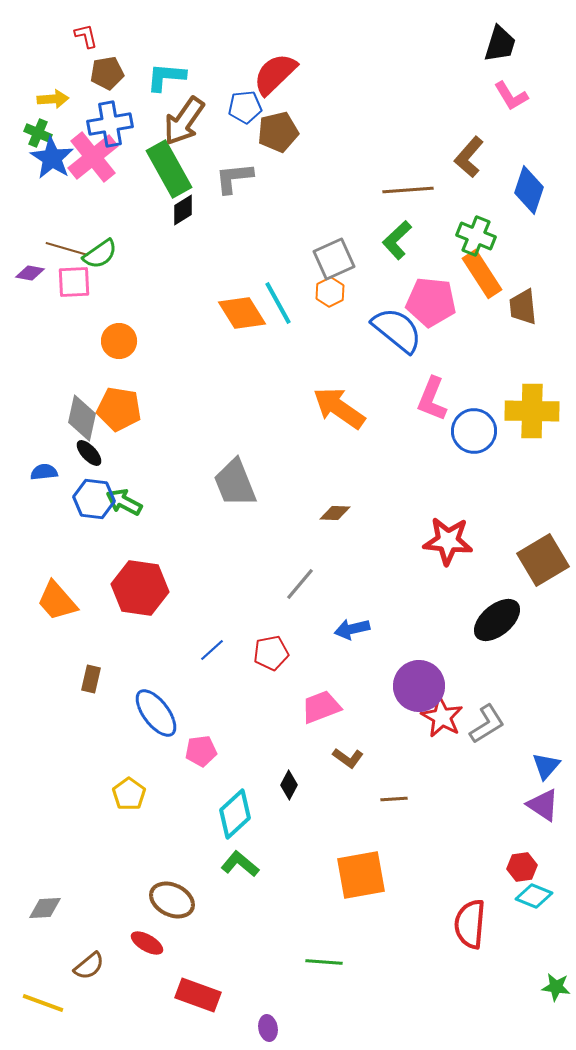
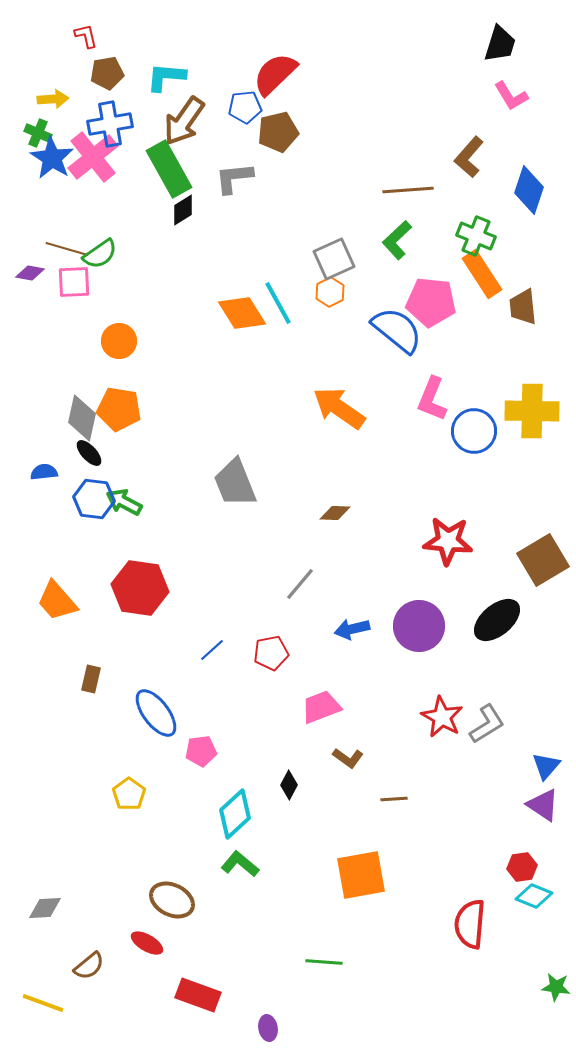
purple circle at (419, 686): moved 60 px up
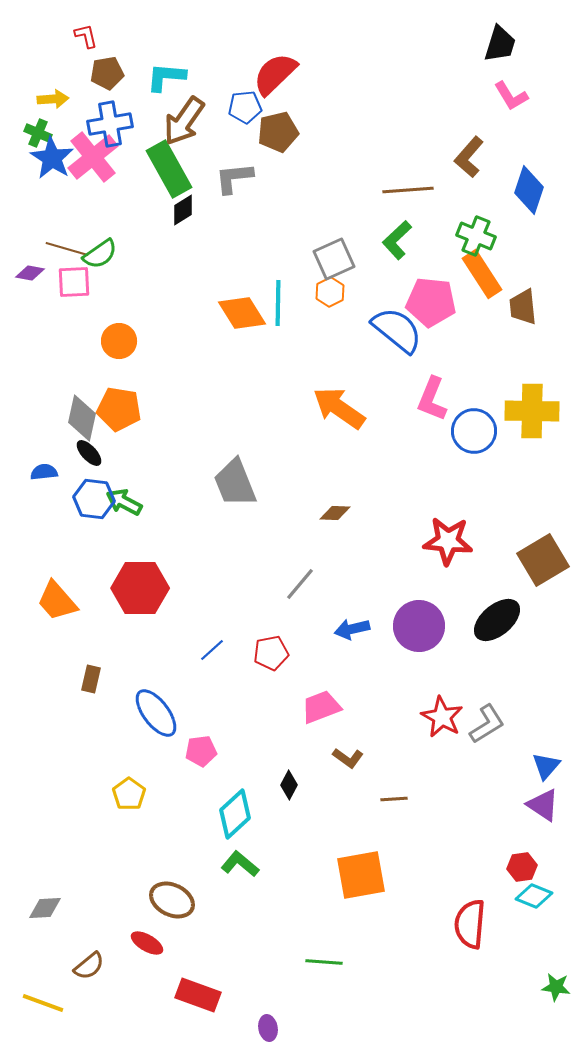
cyan line at (278, 303): rotated 30 degrees clockwise
red hexagon at (140, 588): rotated 8 degrees counterclockwise
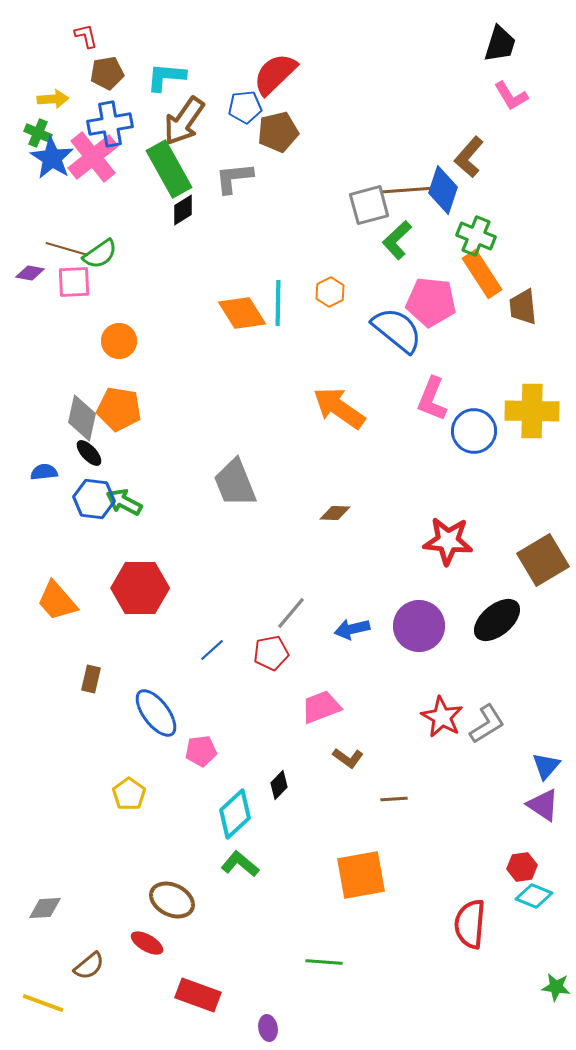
blue diamond at (529, 190): moved 86 px left
gray square at (334, 259): moved 35 px right, 54 px up; rotated 9 degrees clockwise
gray line at (300, 584): moved 9 px left, 29 px down
black diamond at (289, 785): moved 10 px left; rotated 16 degrees clockwise
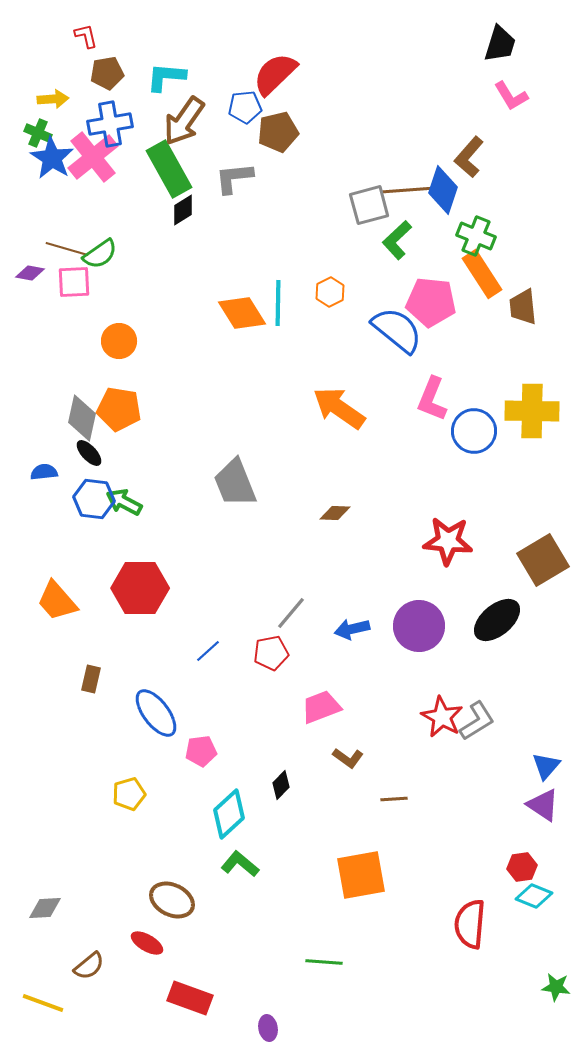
blue line at (212, 650): moved 4 px left, 1 px down
gray L-shape at (487, 724): moved 10 px left, 3 px up
black diamond at (279, 785): moved 2 px right
yellow pentagon at (129, 794): rotated 20 degrees clockwise
cyan diamond at (235, 814): moved 6 px left
red rectangle at (198, 995): moved 8 px left, 3 px down
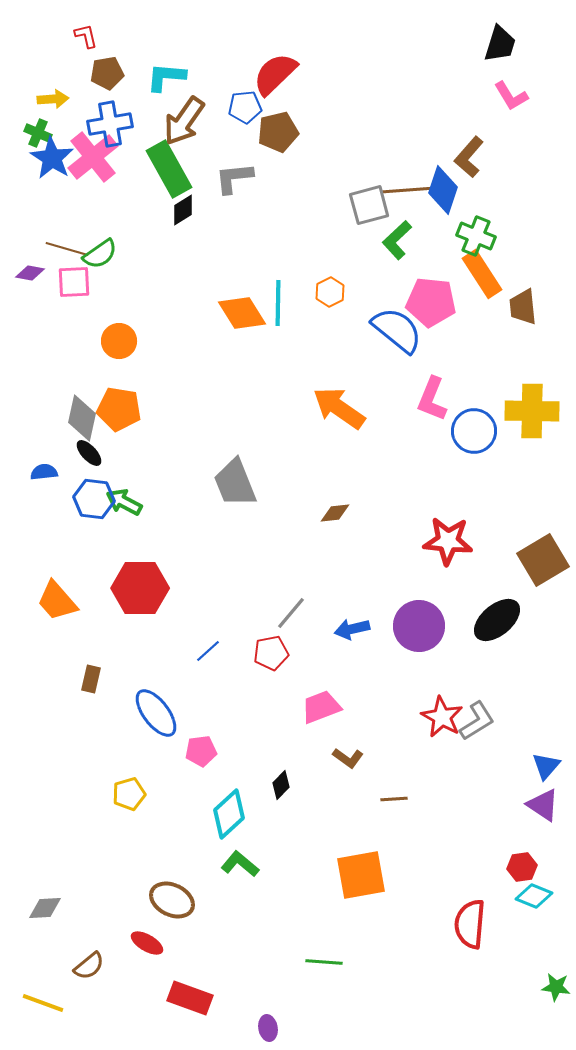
brown diamond at (335, 513): rotated 8 degrees counterclockwise
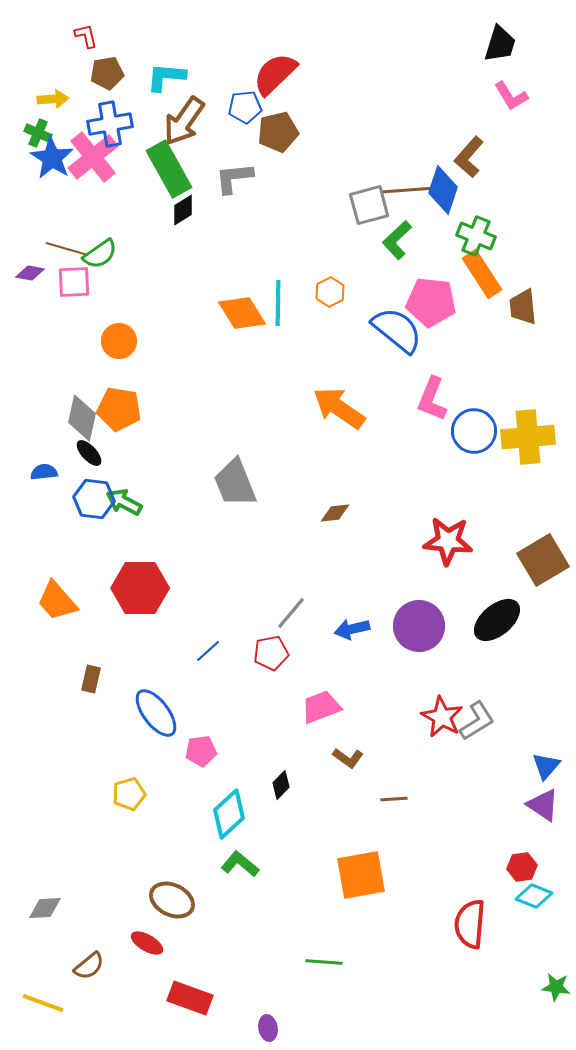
yellow cross at (532, 411): moved 4 px left, 26 px down; rotated 6 degrees counterclockwise
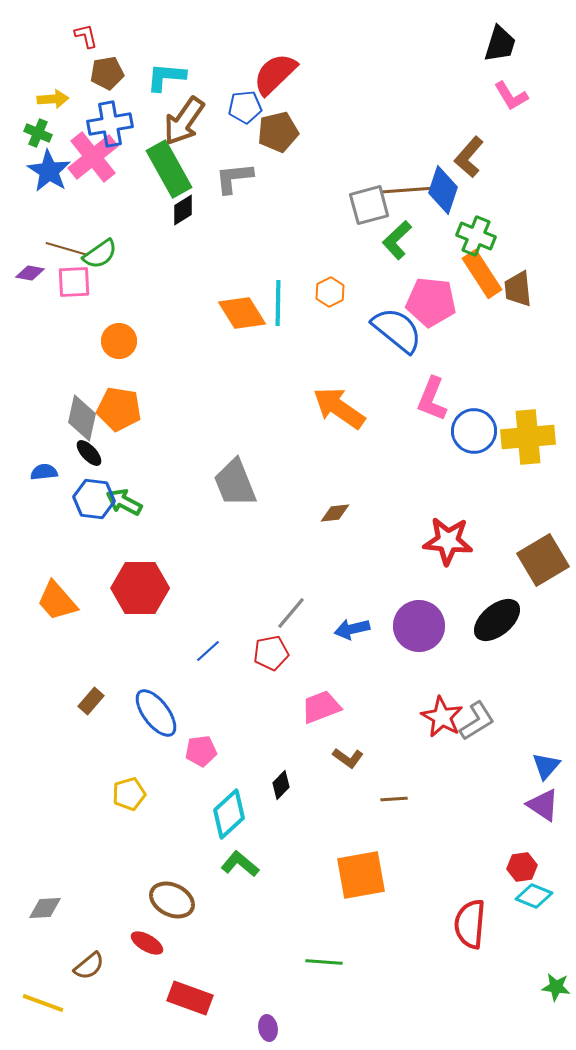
blue star at (52, 158): moved 3 px left, 13 px down
brown trapezoid at (523, 307): moved 5 px left, 18 px up
brown rectangle at (91, 679): moved 22 px down; rotated 28 degrees clockwise
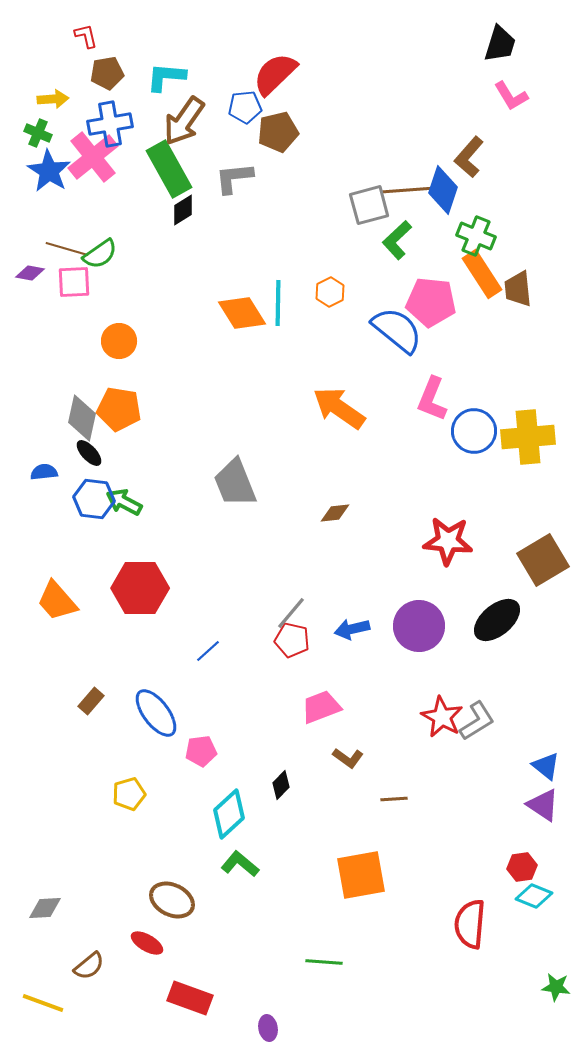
red pentagon at (271, 653): moved 21 px right, 13 px up; rotated 24 degrees clockwise
blue triangle at (546, 766): rotated 32 degrees counterclockwise
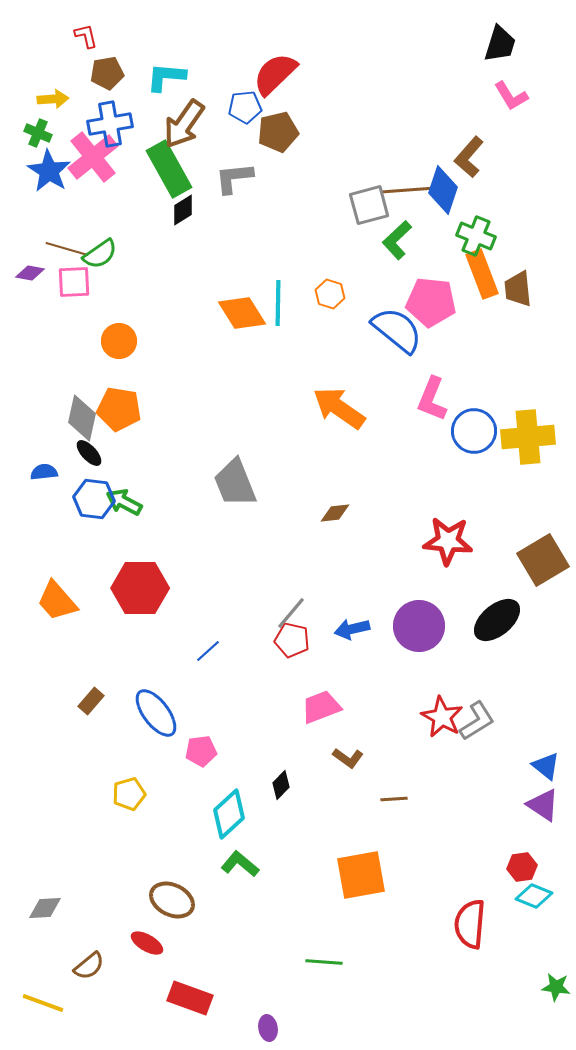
brown arrow at (184, 121): moved 3 px down
orange rectangle at (482, 274): rotated 12 degrees clockwise
orange hexagon at (330, 292): moved 2 px down; rotated 16 degrees counterclockwise
